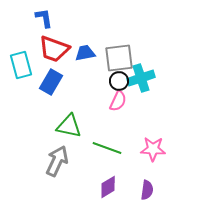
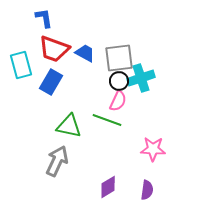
blue trapezoid: rotated 40 degrees clockwise
green line: moved 28 px up
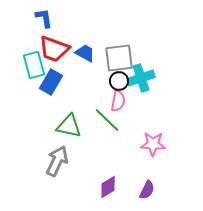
cyan rectangle: moved 13 px right
pink semicircle: rotated 15 degrees counterclockwise
green line: rotated 24 degrees clockwise
pink star: moved 5 px up
purple semicircle: rotated 18 degrees clockwise
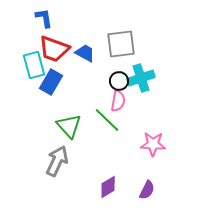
gray square: moved 2 px right, 14 px up
green triangle: rotated 36 degrees clockwise
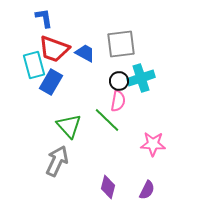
purple diamond: rotated 45 degrees counterclockwise
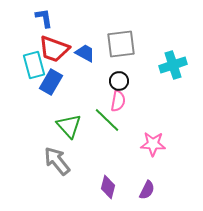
cyan cross: moved 32 px right, 13 px up
gray arrow: rotated 64 degrees counterclockwise
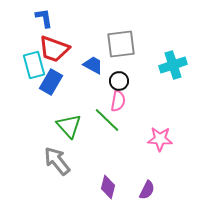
blue trapezoid: moved 8 px right, 12 px down
pink star: moved 7 px right, 5 px up
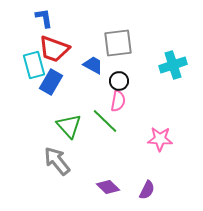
gray square: moved 3 px left, 1 px up
green line: moved 2 px left, 1 px down
purple diamond: rotated 60 degrees counterclockwise
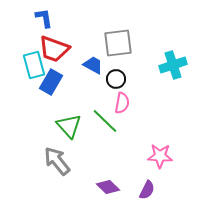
black circle: moved 3 px left, 2 px up
pink semicircle: moved 4 px right, 2 px down
pink star: moved 17 px down
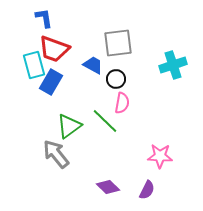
green triangle: rotated 36 degrees clockwise
gray arrow: moved 1 px left, 7 px up
